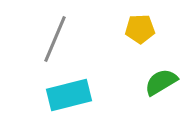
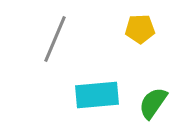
green semicircle: moved 8 px left, 21 px down; rotated 24 degrees counterclockwise
cyan rectangle: moved 28 px right; rotated 9 degrees clockwise
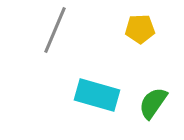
gray line: moved 9 px up
cyan rectangle: rotated 21 degrees clockwise
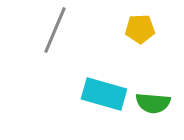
cyan rectangle: moved 7 px right, 1 px up
green semicircle: rotated 120 degrees counterclockwise
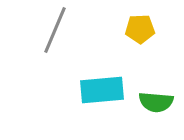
cyan rectangle: moved 2 px left, 4 px up; rotated 21 degrees counterclockwise
green semicircle: moved 3 px right, 1 px up
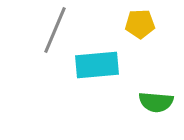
yellow pentagon: moved 5 px up
cyan rectangle: moved 5 px left, 25 px up
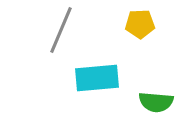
gray line: moved 6 px right
cyan rectangle: moved 13 px down
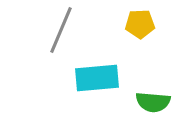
green semicircle: moved 3 px left
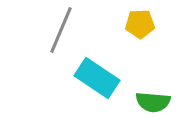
cyan rectangle: rotated 39 degrees clockwise
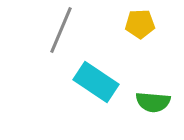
cyan rectangle: moved 1 px left, 4 px down
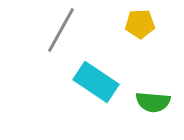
gray line: rotated 6 degrees clockwise
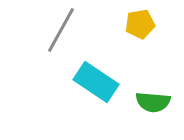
yellow pentagon: rotated 8 degrees counterclockwise
